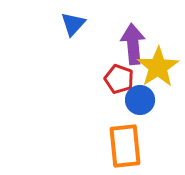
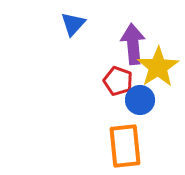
red pentagon: moved 1 px left, 2 px down
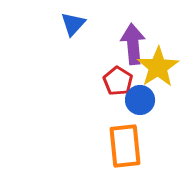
red pentagon: rotated 12 degrees clockwise
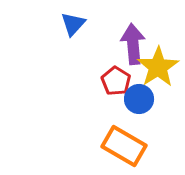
red pentagon: moved 2 px left
blue circle: moved 1 px left, 1 px up
orange rectangle: moved 1 px left; rotated 54 degrees counterclockwise
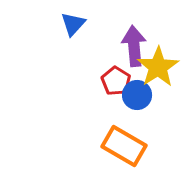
purple arrow: moved 1 px right, 2 px down
blue circle: moved 2 px left, 4 px up
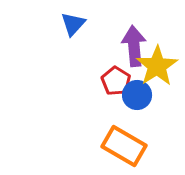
yellow star: moved 1 px left, 1 px up
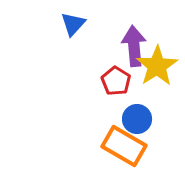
blue circle: moved 24 px down
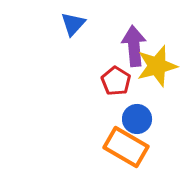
yellow star: rotated 18 degrees clockwise
orange rectangle: moved 2 px right, 1 px down
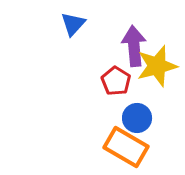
blue circle: moved 1 px up
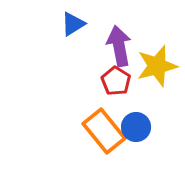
blue triangle: rotated 16 degrees clockwise
purple arrow: moved 15 px left; rotated 6 degrees counterclockwise
blue circle: moved 1 px left, 9 px down
orange rectangle: moved 22 px left, 16 px up; rotated 21 degrees clockwise
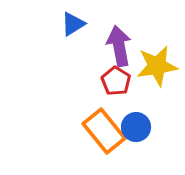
yellow star: rotated 6 degrees clockwise
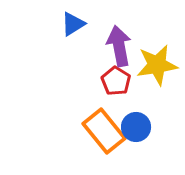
yellow star: moved 1 px up
